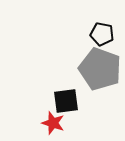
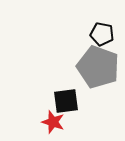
gray pentagon: moved 2 px left, 2 px up
red star: moved 1 px up
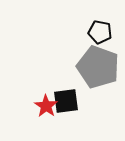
black pentagon: moved 2 px left, 2 px up
red star: moved 7 px left, 16 px up; rotated 15 degrees clockwise
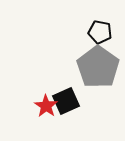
gray pentagon: rotated 15 degrees clockwise
black square: rotated 16 degrees counterclockwise
